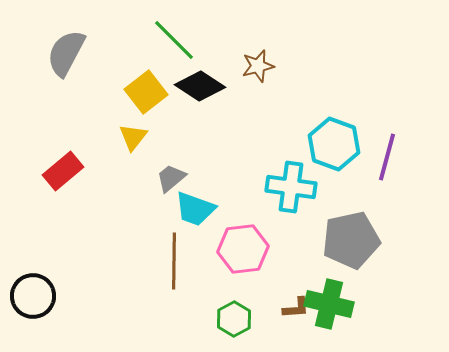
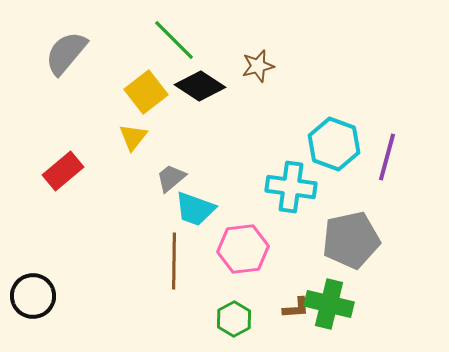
gray semicircle: rotated 12 degrees clockwise
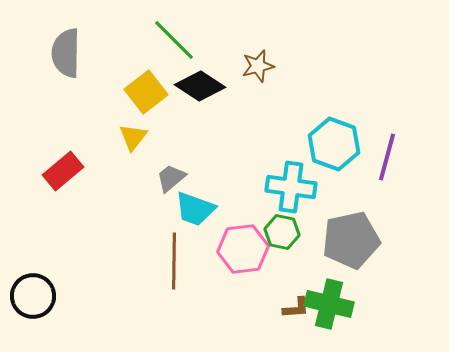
gray semicircle: rotated 39 degrees counterclockwise
green hexagon: moved 48 px right, 87 px up; rotated 20 degrees counterclockwise
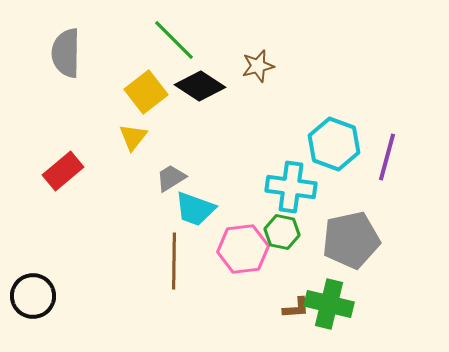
gray trapezoid: rotated 8 degrees clockwise
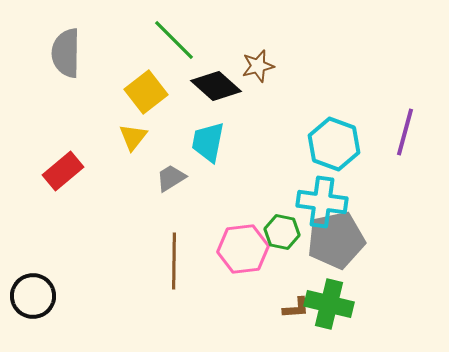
black diamond: moved 16 px right; rotated 9 degrees clockwise
purple line: moved 18 px right, 25 px up
cyan cross: moved 31 px right, 15 px down
cyan trapezoid: moved 13 px right, 67 px up; rotated 81 degrees clockwise
gray pentagon: moved 15 px left
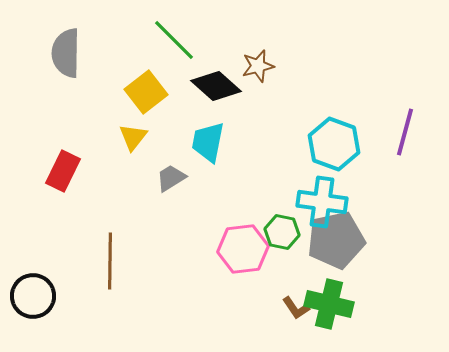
red rectangle: rotated 24 degrees counterclockwise
brown line: moved 64 px left
brown L-shape: rotated 60 degrees clockwise
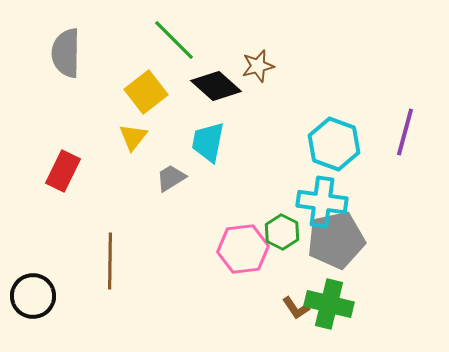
green hexagon: rotated 16 degrees clockwise
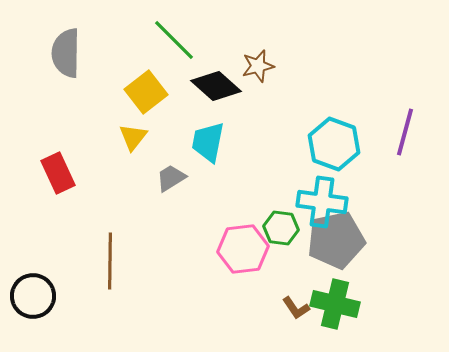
red rectangle: moved 5 px left, 2 px down; rotated 51 degrees counterclockwise
green hexagon: moved 1 px left, 4 px up; rotated 20 degrees counterclockwise
green cross: moved 6 px right
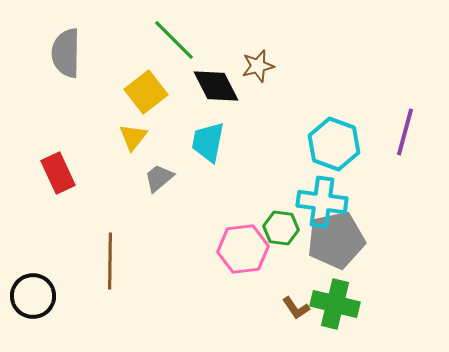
black diamond: rotated 21 degrees clockwise
gray trapezoid: moved 12 px left; rotated 8 degrees counterclockwise
